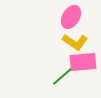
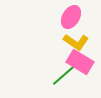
yellow L-shape: moved 1 px right
pink rectangle: moved 3 px left; rotated 36 degrees clockwise
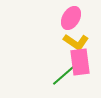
pink ellipse: moved 1 px down
pink rectangle: rotated 52 degrees clockwise
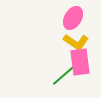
pink ellipse: moved 2 px right
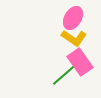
yellow L-shape: moved 2 px left, 4 px up
pink rectangle: rotated 28 degrees counterclockwise
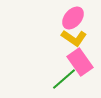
pink ellipse: rotated 10 degrees clockwise
green line: moved 4 px down
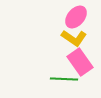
pink ellipse: moved 3 px right, 1 px up
green line: rotated 44 degrees clockwise
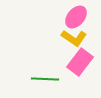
pink rectangle: rotated 72 degrees clockwise
green line: moved 19 px left
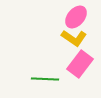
pink rectangle: moved 2 px down
